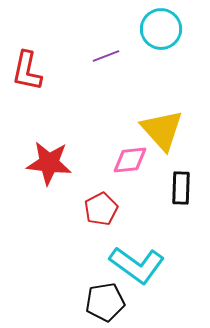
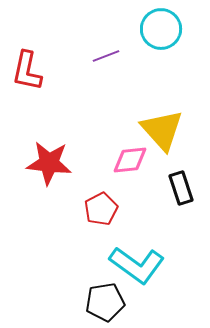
black rectangle: rotated 20 degrees counterclockwise
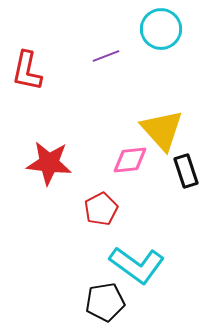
black rectangle: moved 5 px right, 17 px up
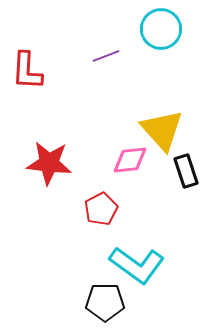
red L-shape: rotated 9 degrees counterclockwise
black pentagon: rotated 9 degrees clockwise
